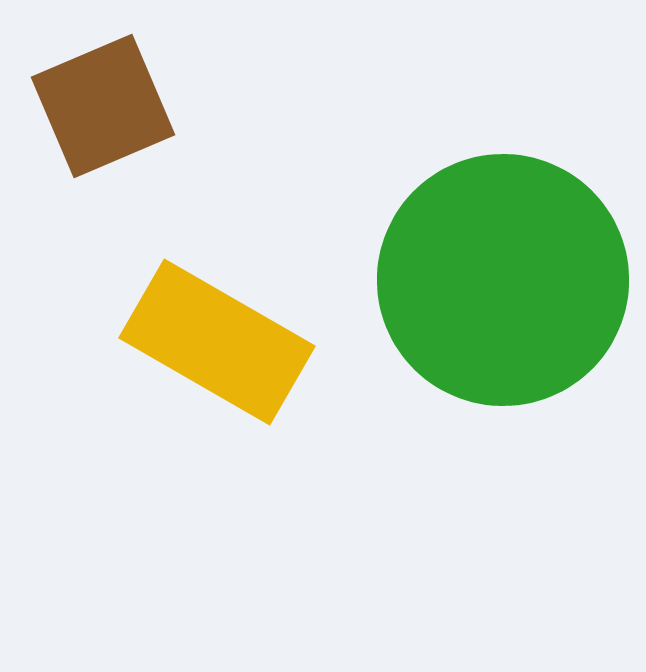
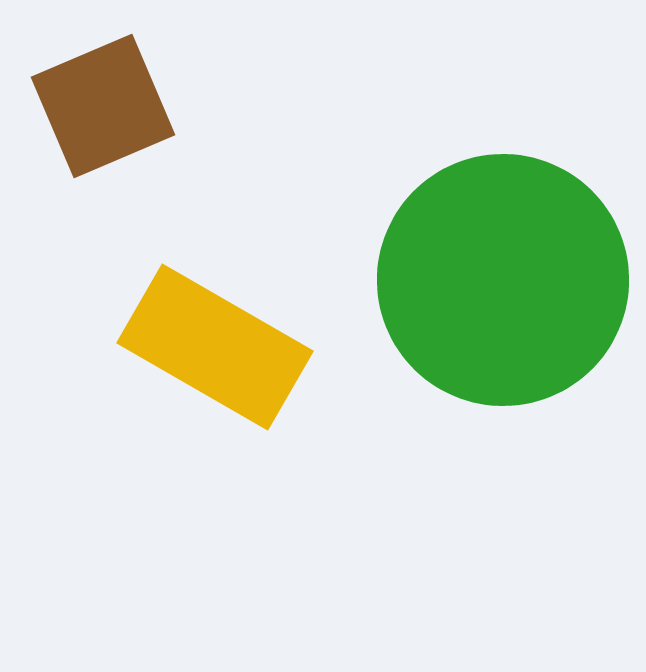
yellow rectangle: moved 2 px left, 5 px down
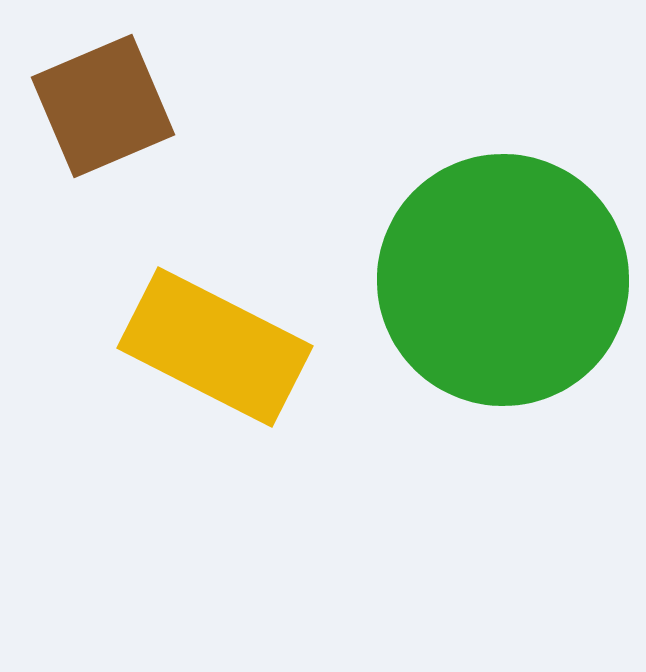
yellow rectangle: rotated 3 degrees counterclockwise
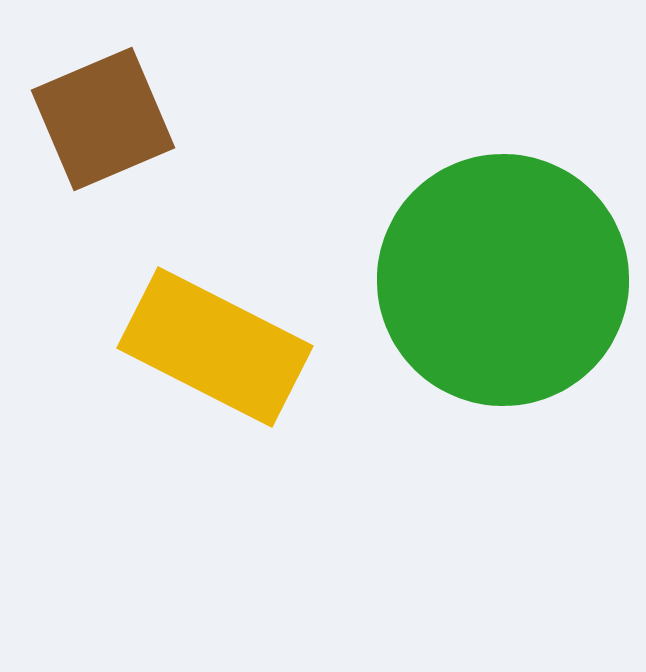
brown square: moved 13 px down
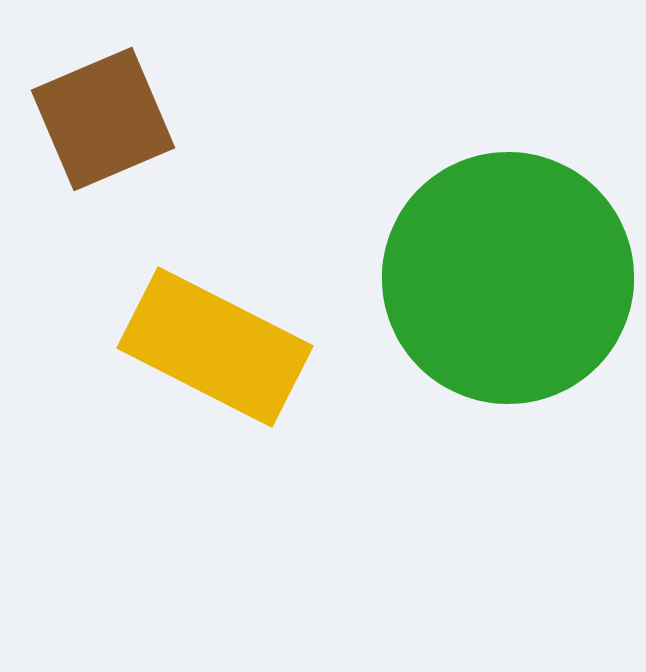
green circle: moved 5 px right, 2 px up
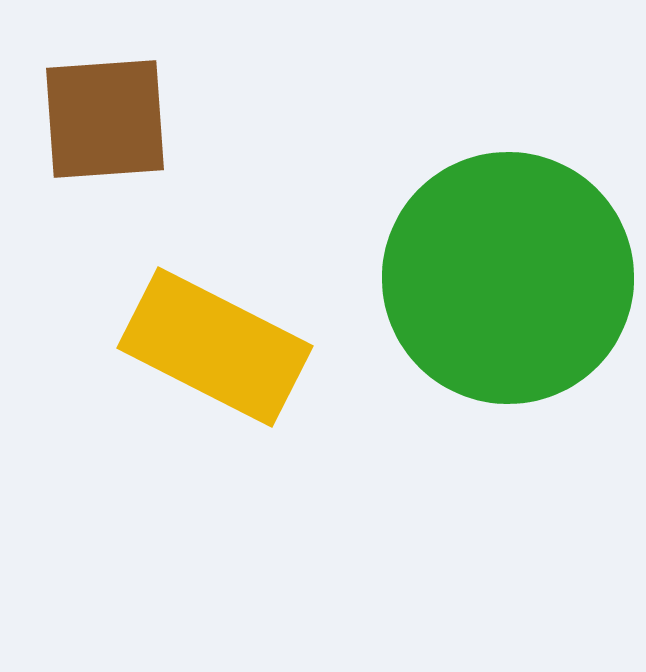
brown square: moved 2 px right; rotated 19 degrees clockwise
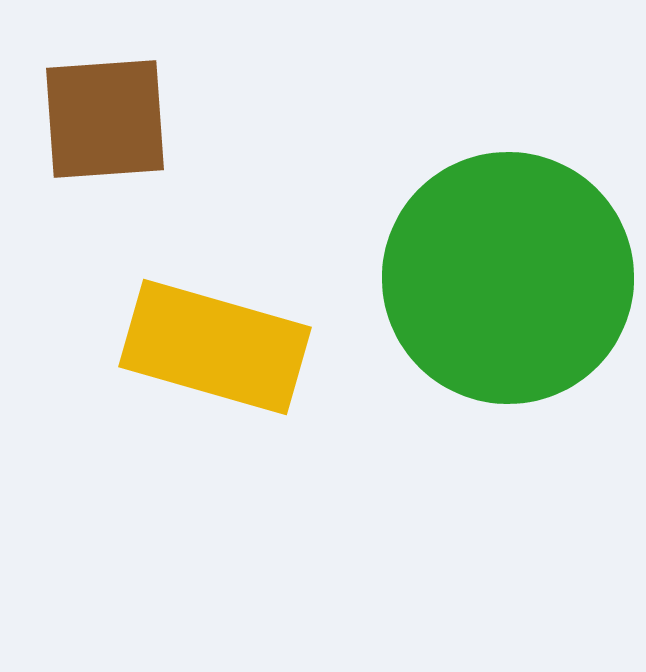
yellow rectangle: rotated 11 degrees counterclockwise
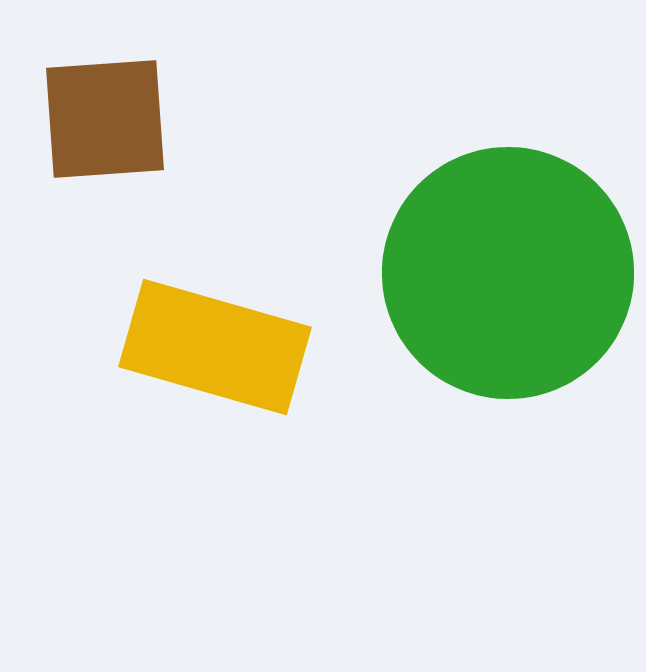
green circle: moved 5 px up
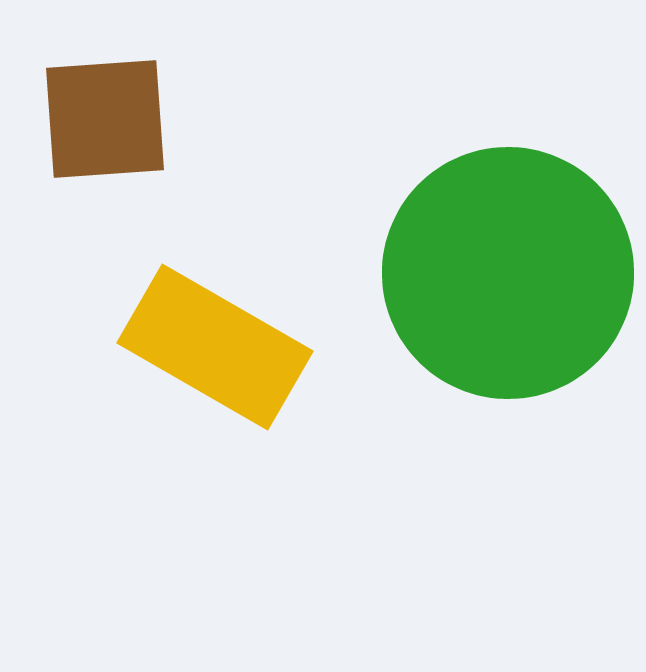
yellow rectangle: rotated 14 degrees clockwise
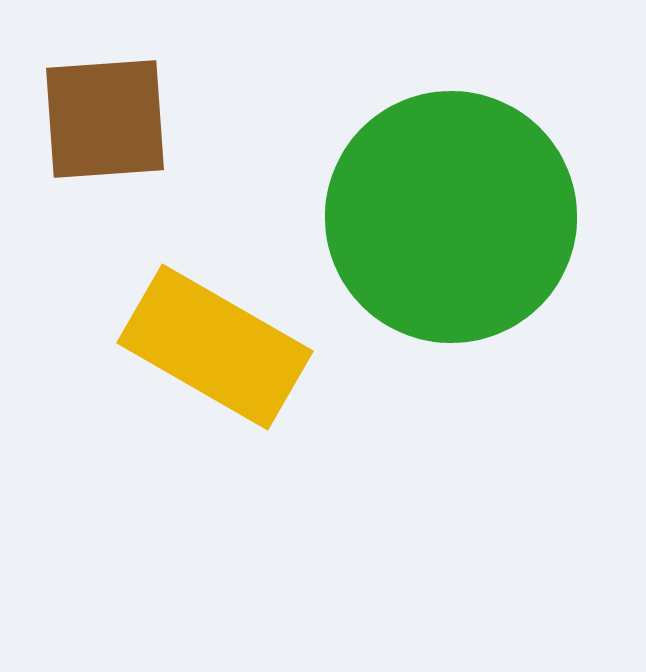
green circle: moved 57 px left, 56 px up
